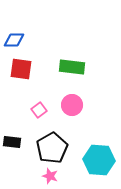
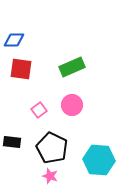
green rectangle: rotated 30 degrees counterclockwise
black pentagon: rotated 16 degrees counterclockwise
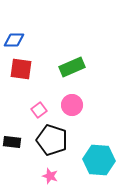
black pentagon: moved 8 px up; rotated 8 degrees counterclockwise
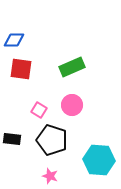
pink square: rotated 21 degrees counterclockwise
black rectangle: moved 3 px up
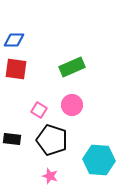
red square: moved 5 px left
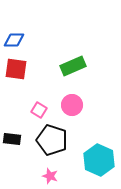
green rectangle: moved 1 px right, 1 px up
cyan hexagon: rotated 20 degrees clockwise
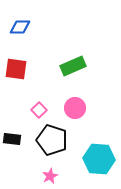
blue diamond: moved 6 px right, 13 px up
pink circle: moved 3 px right, 3 px down
pink square: rotated 14 degrees clockwise
cyan hexagon: moved 1 px up; rotated 20 degrees counterclockwise
pink star: rotated 28 degrees clockwise
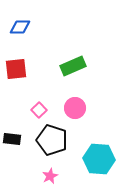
red square: rotated 15 degrees counterclockwise
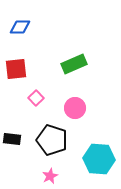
green rectangle: moved 1 px right, 2 px up
pink square: moved 3 px left, 12 px up
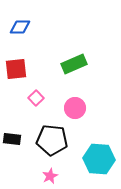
black pentagon: rotated 12 degrees counterclockwise
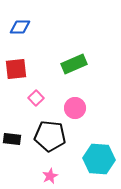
black pentagon: moved 2 px left, 4 px up
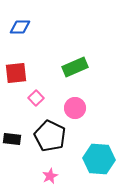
green rectangle: moved 1 px right, 3 px down
red square: moved 4 px down
black pentagon: rotated 20 degrees clockwise
